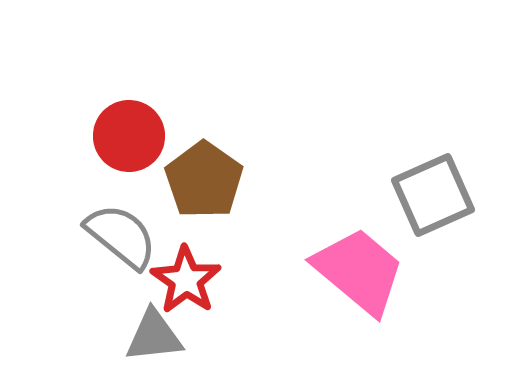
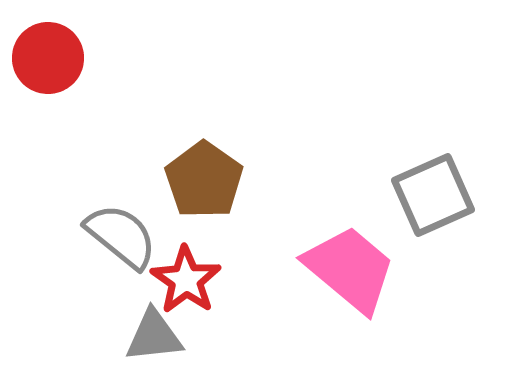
red circle: moved 81 px left, 78 px up
pink trapezoid: moved 9 px left, 2 px up
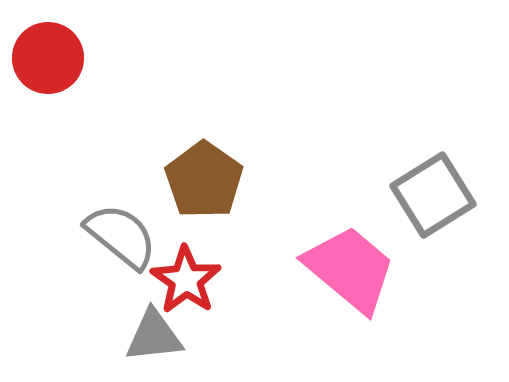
gray square: rotated 8 degrees counterclockwise
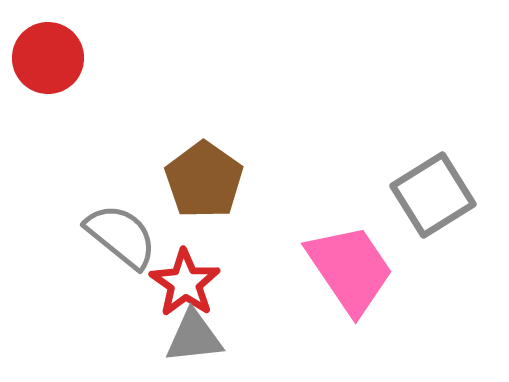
pink trapezoid: rotated 16 degrees clockwise
red star: moved 1 px left, 3 px down
gray triangle: moved 40 px right, 1 px down
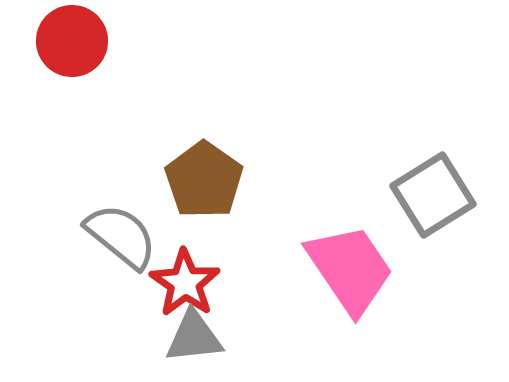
red circle: moved 24 px right, 17 px up
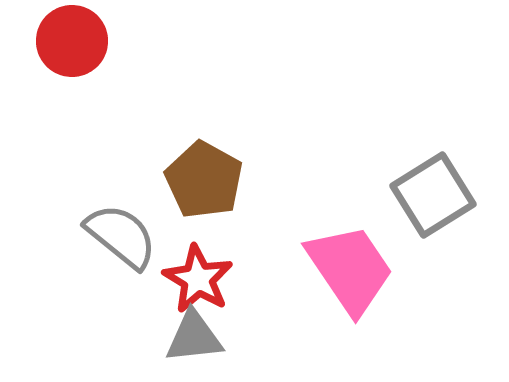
brown pentagon: rotated 6 degrees counterclockwise
red star: moved 13 px right, 4 px up; rotated 4 degrees counterclockwise
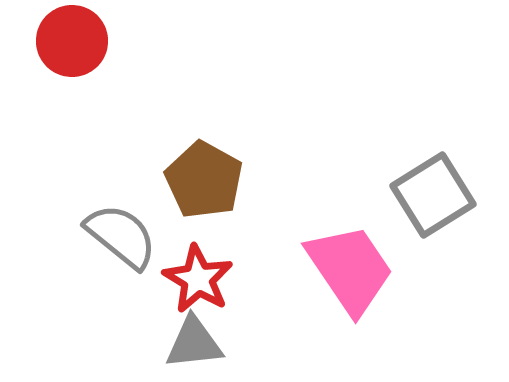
gray triangle: moved 6 px down
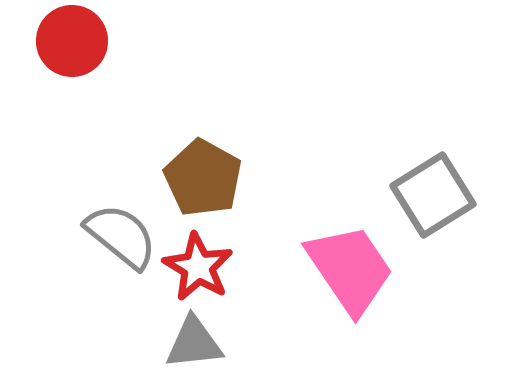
brown pentagon: moved 1 px left, 2 px up
red star: moved 12 px up
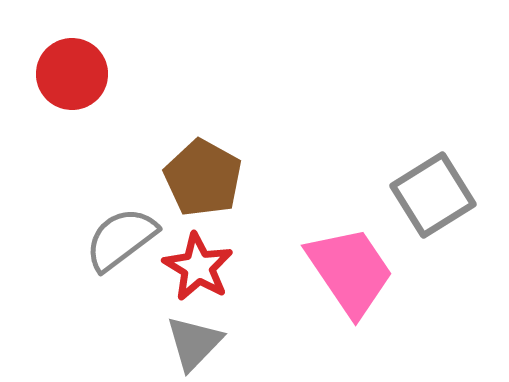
red circle: moved 33 px down
gray semicircle: moved 3 px down; rotated 76 degrees counterclockwise
pink trapezoid: moved 2 px down
gray triangle: rotated 40 degrees counterclockwise
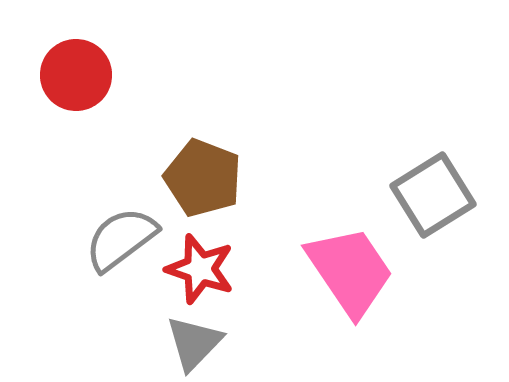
red circle: moved 4 px right, 1 px down
brown pentagon: rotated 8 degrees counterclockwise
red star: moved 2 px right, 2 px down; rotated 12 degrees counterclockwise
